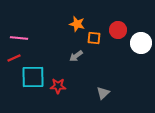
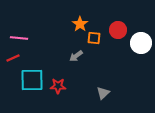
orange star: moved 3 px right; rotated 21 degrees clockwise
red line: moved 1 px left
cyan square: moved 1 px left, 3 px down
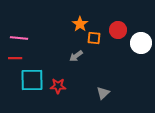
red line: moved 2 px right; rotated 24 degrees clockwise
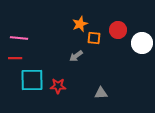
orange star: rotated 14 degrees clockwise
white circle: moved 1 px right
gray triangle: moved 2 px left; rotated 40 degrees clockwise
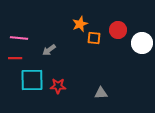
gray arrow: moved 27 px left, 6 px up
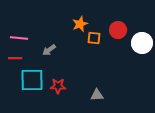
gray triangle: moved 4 px left, 2 px down
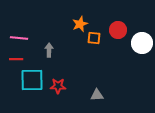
gray arrow: rotated 128 degrees clockwise
red line: moved 1 px right, 1 px down
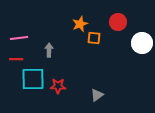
red circle: moved 8 px up
pink line: rotated 12 degrees counterclockwise
cyan square: moved 1 px right, 1 px up
gray triangle: rotated 32 degrees counterclockwise
